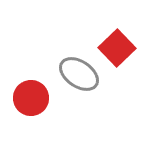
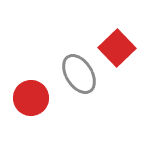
gray ellipse: rotated 24 degrees clockwise
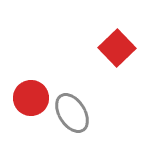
gray ellipse: moved 7 px left, 39 px down
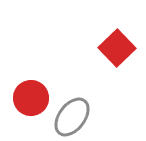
gray ellipse: moved 4 px down; rotated 69 degrees clockwise
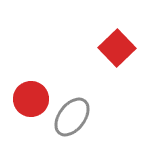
red circle: moved 1 px down
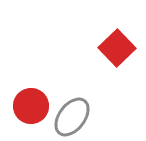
red circle: moved 7 px down
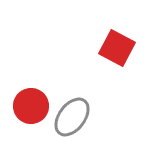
red square: rotated 18 degrees counterclockwise
